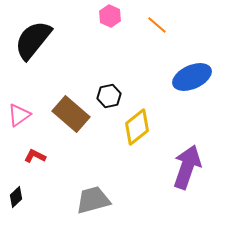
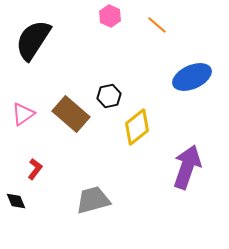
black semicircle: rotated 6 degrees counterclockwise
pink triangle: moved 4 px right, 1 px up
red L-shape: moved 13 px down; rotated 100 degrees clockwise
black diamond: moved 4 px down; rotated 70 degrees counterclockwise
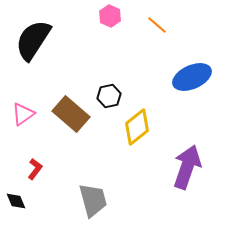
gray trapezoid: rotated 90 degrees clockwise
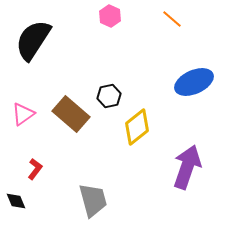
orange line: moved 15 px right, 6 px up
blue ellipse: moved 2 px right, 5 px down
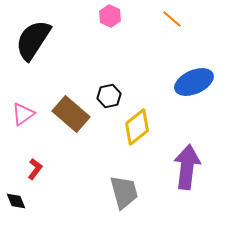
purple arrow: rotated 12 degrees counterclockwise
gray trapezoid: moved 31 px right, 8 px up
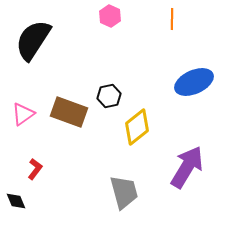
orange line: rotated 50 degrees clockwise
brown rectangle: moved 2 px left, 2 px up; rotated 21 degrees counterclockwise
purple arrow: rotated 24 degrees clockwise
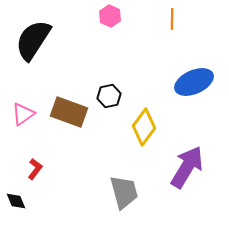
yellow diamond: moved 7 px right; rotated 15 degrees counterclockwise
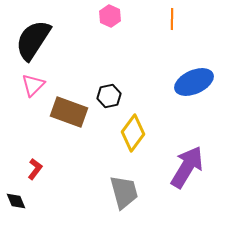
pink triangle: moved 10 px right, 29 px up; rotated 10 degrees counterclockwise
yellow diamond: moved 11 px left, 6 px down
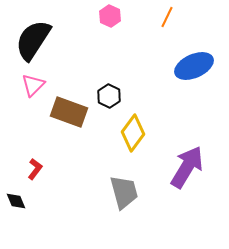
orange line: moved 5 px left, 2 px up; rotated 25 degrees clockwise
blue ellipse: moved 16 px up
black hexagon: rotated 20 degrees counterclockwise
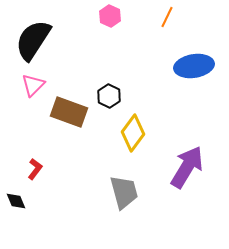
blue ellipse: rotated 15 degrees clockwise
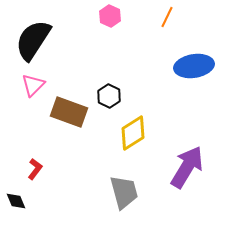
yellow diamond: rotated 21 degrees clockwise
